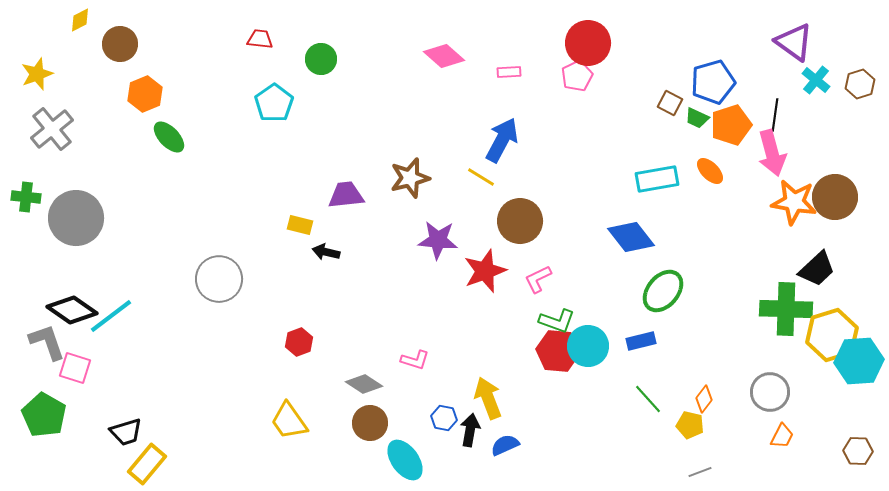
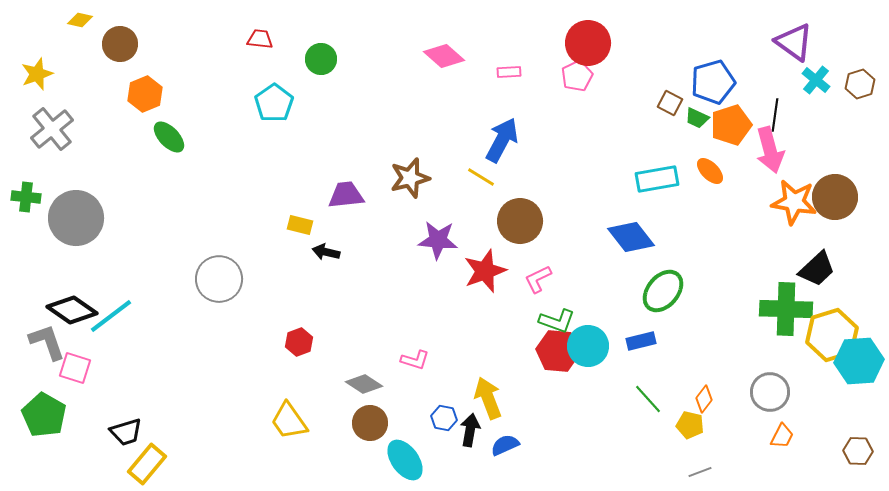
yellow diamond at (80, 20): rotated 40 degrees clockwise
pink arrow at (772, 153): moved 2 px left, 3 px up
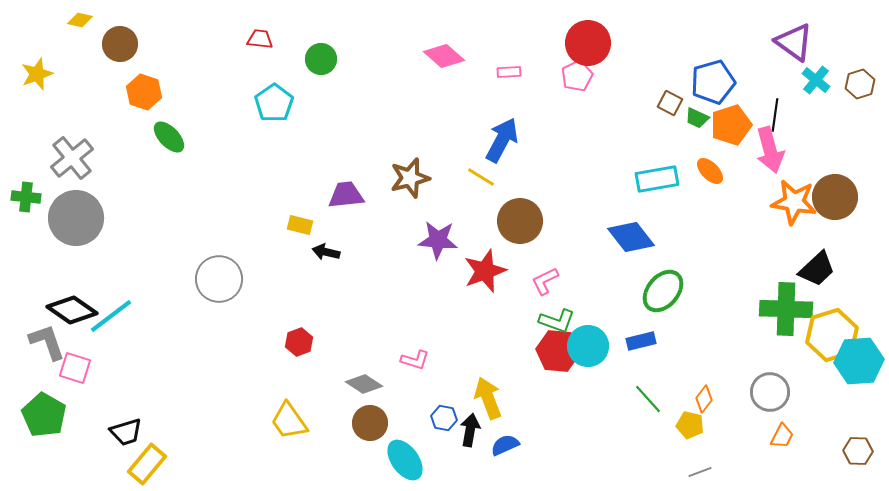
orange hexagon at (145, 94): moved 1 px left, 2 px up; rotated 20 degrees counterclockwise
gray cross at (52, 129): moved 20 px right, 29 px down
pink L-shape at (538, 279): moved 7 px right, 2 px down
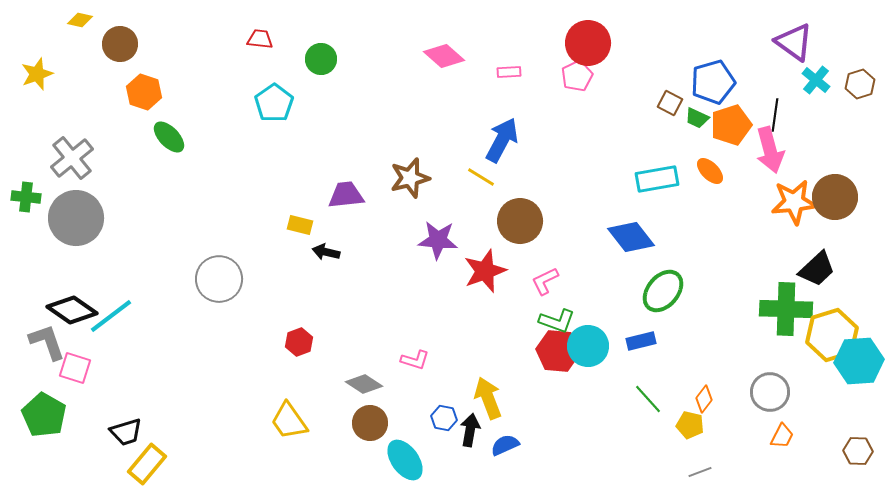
orange star at (794, 202): rotated 15 degrees counterclockwise
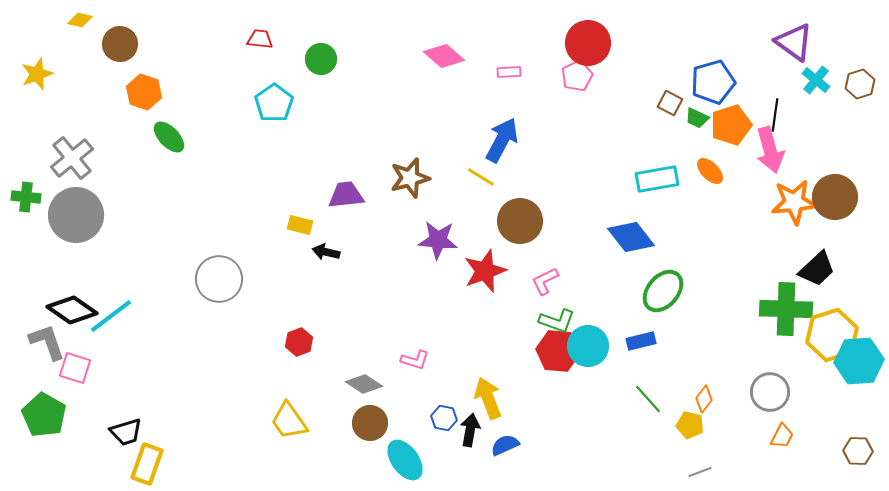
gray circle at (76, 218): moved 3 px up
yellow rectangle at (147, 464): rotated 21 degrees counterclockwise
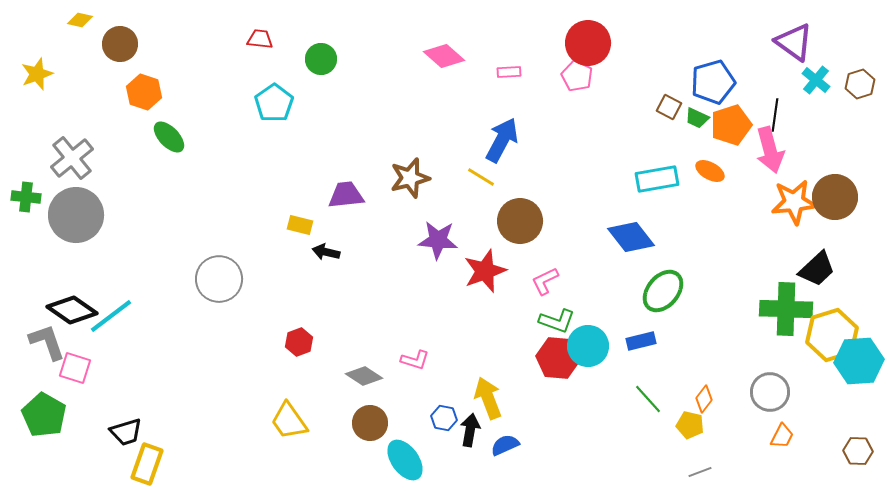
pink pentagon at (577, 76): rotated 20 degrees counterclockwise
brown square at (670, 103): moved 1 px left, 4 px down
orange ellipse at (710, 171): rotated 16 degrees counterclockwise
red hexagon at (558, 351): moved 7 px down
gray diamond at (364, 384): moved 8 px up
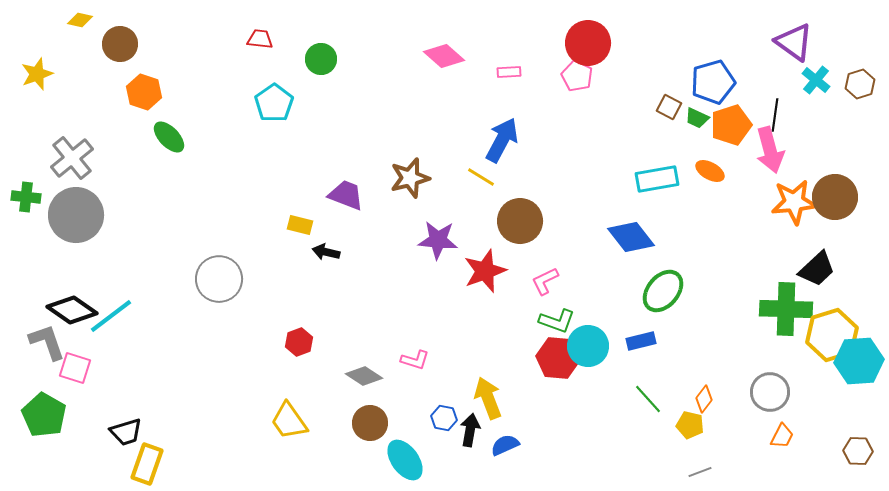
purple trapezoid at (346, 195): rotated 27 degrees clockwise
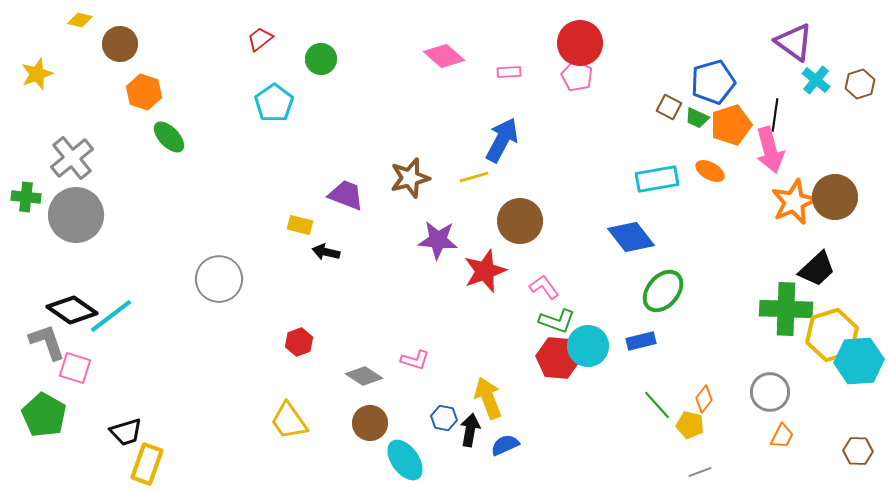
red trapezoid at (260, 39): rotated 44 degrees counterclockwise
red circle at (588, 43): moved 8 px left
yellow line at (481, 177): moved 7 px left; rotated 48 degrees counterclockwise
orange star at (794, 202): rotated 18 degrees counterclockwise
pink L-shape at (545, 281): moved 1 px left, 6 px down; rotated 80 degrees clockwise
green line at (648, 399): moved 9 px right, 6 px down
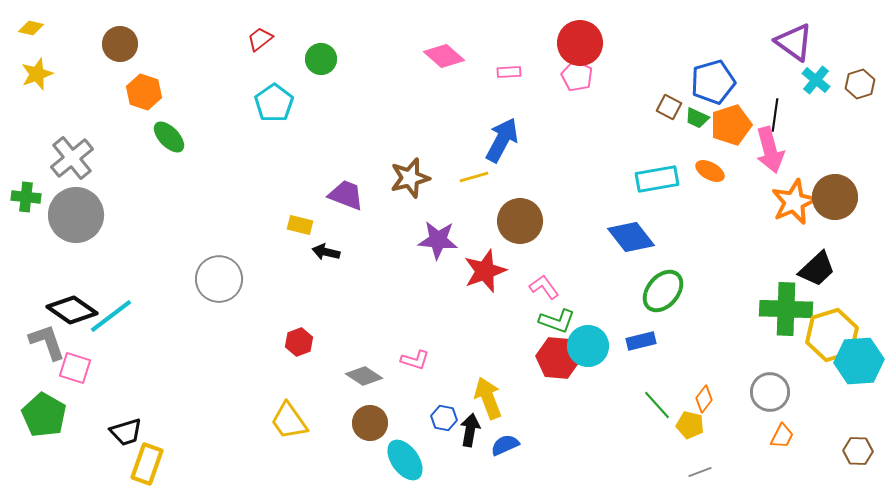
yellow diamond at (80, 20): moved 49 px left, 8 px down
